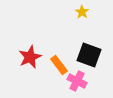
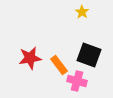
red star: moved 1 px down; rotated 15 degrees clockwise
pink cross: rotated 12 degrees counterclockwise
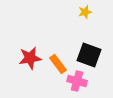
yellow star: moved 3 px right; rotated 24 degrees clockwise
orange rectangle: moved 1 px left, 1 px up
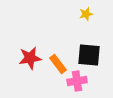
yellow star: moved 1 px right, 2 px down
black square: rotated 15 degrees counterclockwise
pink cross: rotated 24 degrees counterclockwise
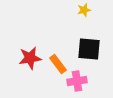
yellow star: moved 2 px left, 4 px up
black square: moved 6 px up
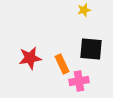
black square: moved 2 px right
orange rectangle: moved 4 px right; rotated 12 degrees clockwise
pink cross: moved 2 px right
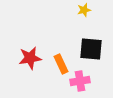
orange rectangle: moved 1 px left
pink cross: moved 1 px right
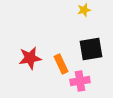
black square: rotated 15 degrees counterclockwise
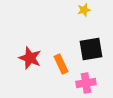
red star: rotated 30 degrees clockwise
pink cross: moved 6 px right, 2 px down
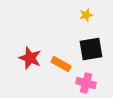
yellow star: moved 2 px right, 5 px down
orange rectangle: rotated 36 degrees counterclockwise
pink cross: rotated 24 degrees clockwise
